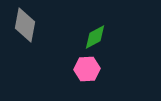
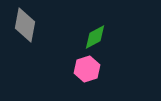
pink hexagon: rotated 15 degrees counterclockwise
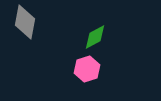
gray diamond: moved 3 px up
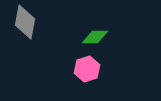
green diamond: rotated 28 degrees clockwise
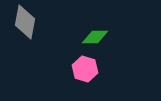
pink hexagon: moved 2 px left; rotated 25 degrees counterclockwise
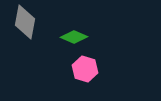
green diamond: moved 21 px left; rotated 24 degrees clockwise
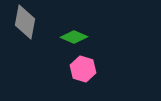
pink hexagon: moved 2 px left
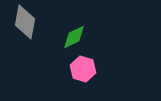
green diamond: rotated 48 degrees counterclockwise
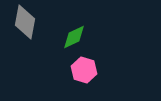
pink hexagon: moved 1 px right, 1 px down
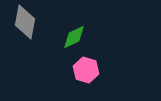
pink hexagon: moved 2 px right
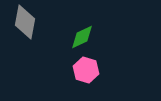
green diamond: moved 8 px right
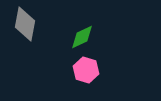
gray diamond: moved 2 px down
